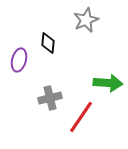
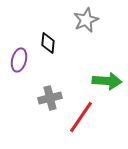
green arrow: moved 1 px left, 2 px up
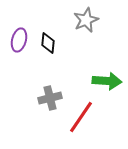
purple ellipse: moved 20 px up
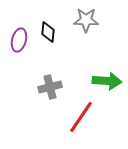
gray star: rotated 25 degrees clockwise
black diamond: moved 11 px up
gray cross: moved 11 px up
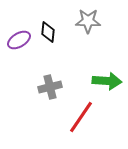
gray star: moved 2 px right, 1 px down
purple ellipse: rotated 45 degrees clockwise
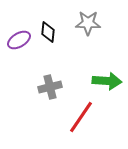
gray star: moved 2 px down
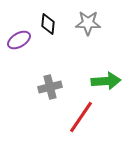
black diamond: moved 8 px up
green arrow: moved 1 px left; rotated 8 degrees counterclockwise
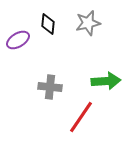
gray star: rotated 15 degrees counterclockwise
purple ellipse: moved 1 px left
gray cross: rotated 20 degrees clockwise
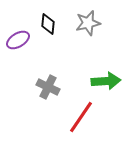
gray cross: moved 2 px left; rotated 20 degrees clockwise
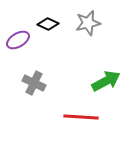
black diamond: rotated 70 degrees counterclockwise
green arrow: rotated 24 degrees counterclockwise
gray cross: moved 14 px left, 4 px up
red line: rotated 60 degrees clockwise
